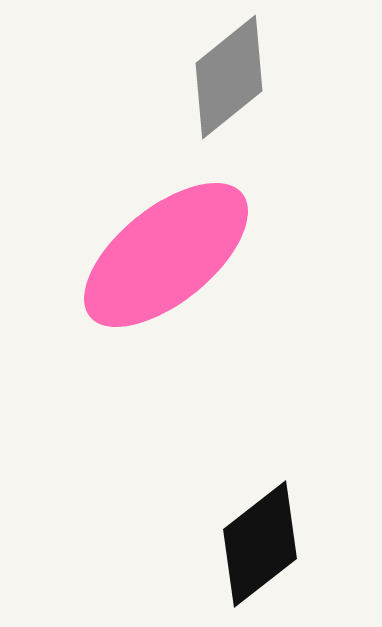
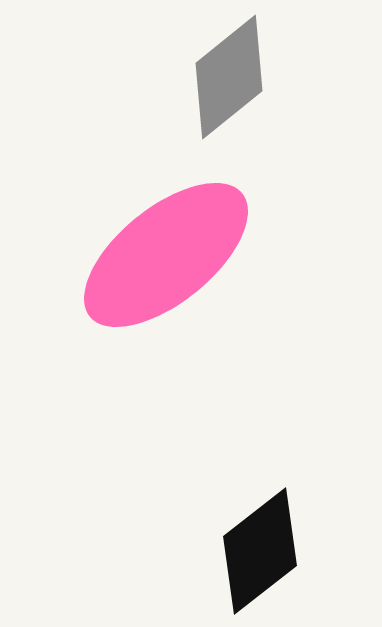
black diamond: moved 7 px down
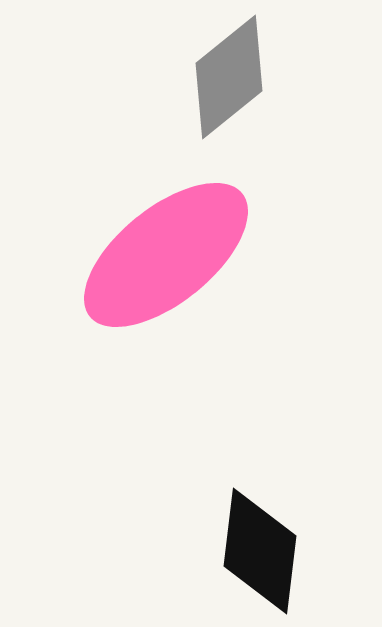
black diamond: rotated 45 degrees counterclockwise
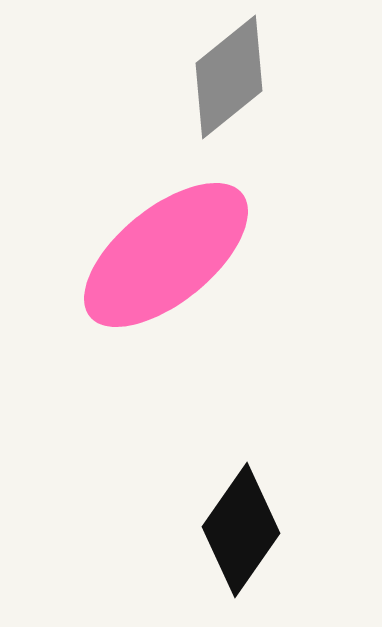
black diamond: moved 19 px left, 21 px up; rotated 28 degrees clockwise
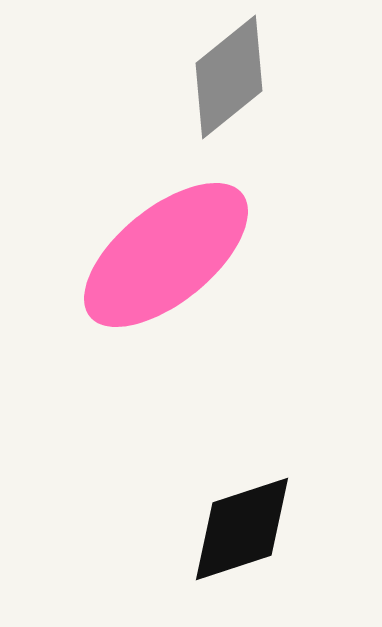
black diamond: moved 1 px right, 1 px up; rotated 37 degrees clockwise
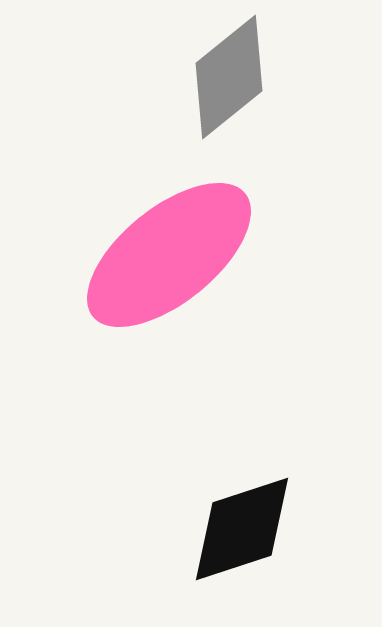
pink ellipse: moved 3 px right
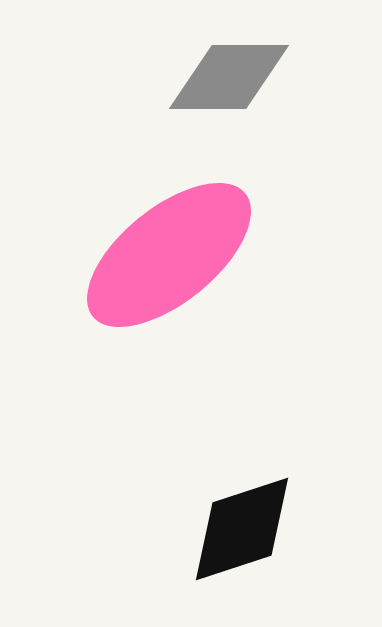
gray diamond: rotated 39 degrees clockwise
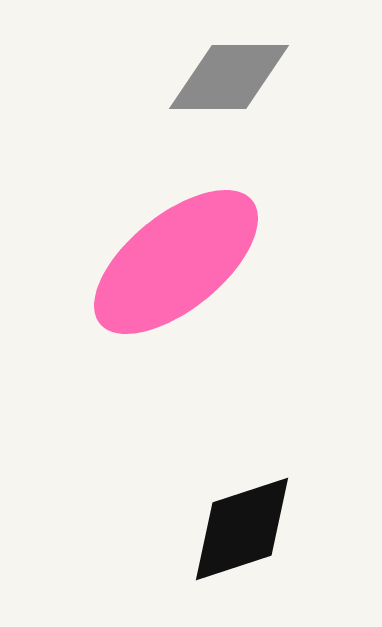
pink ellipse: moved 7 px right, 7 px down
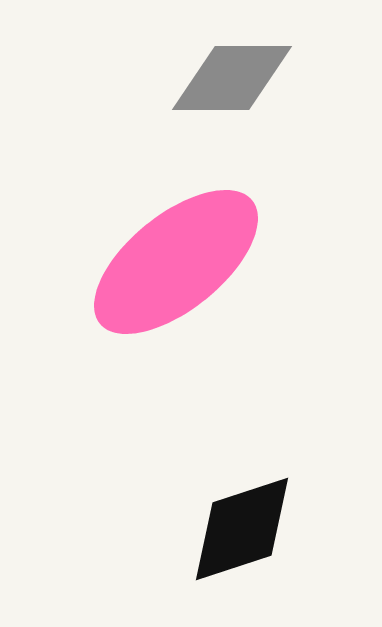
gray diamond: moved 3 px right, 1 px down
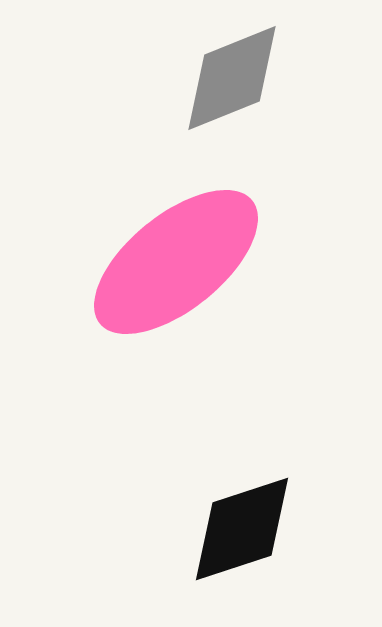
gray diamond: rotated 22 degrees counterclockwise
